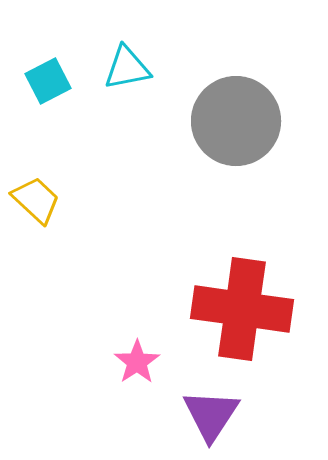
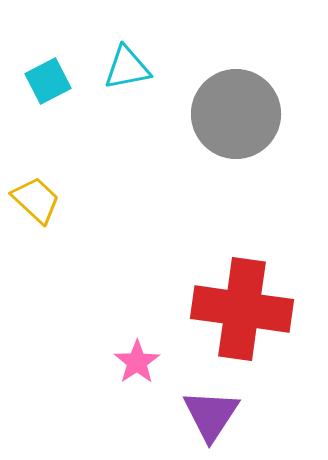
gray circle: moved 7 px up
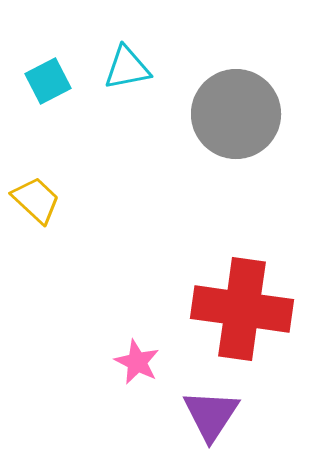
pink star: rotated 12 degrees counterclockwise
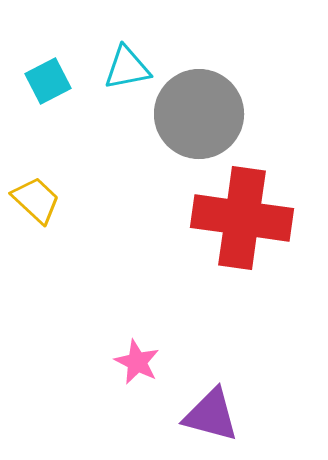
gray circle: moved 37 px left
red cross: moved 91 px up
purple triangle: rotated 48 degrees counterclockwise
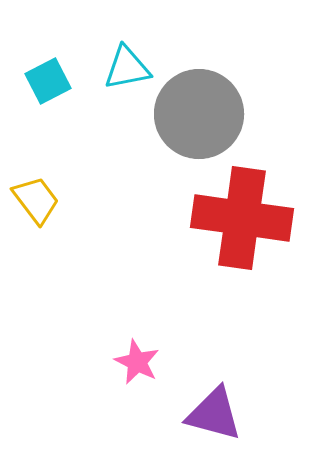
yellow trapezoid: rotated 10 degrees clockwise
purple triangle: moved 3 px right, 1 px up
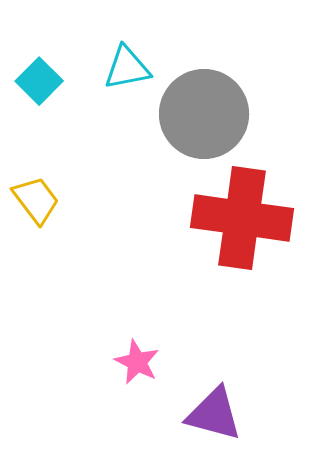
cyan square: moved 9 px left; rotated 18 degrees counterclockwise
gray circle: moved 5 px right
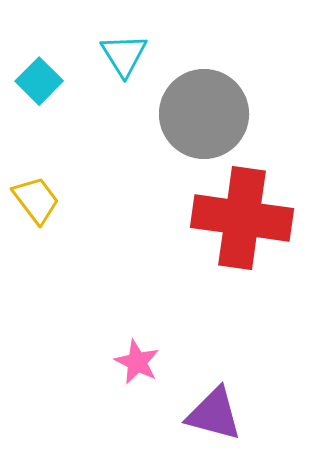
cyan triangle: moved 3 px left, 13 px up; rotated 51 degrees counterclockwise
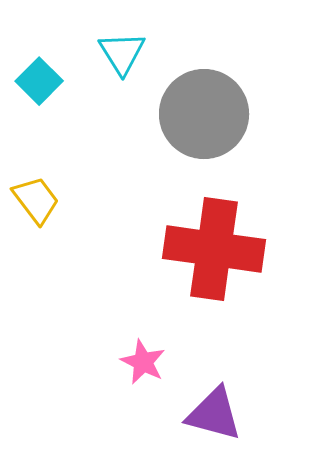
cyan triangle: moved 2 px left, 2 px up
red cross: moved 28 px left, 31 px down
pink star: moved 6 px right
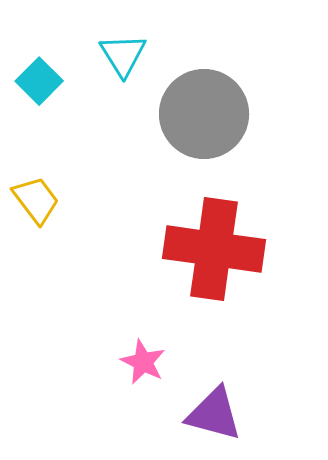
cyan triangle: moved 1 px right, 2 px down
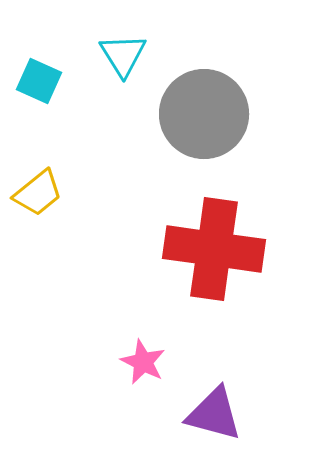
cyan square: rotated 21 degrees counterclockwise
yellow trapezoid: moved 2 px right, 7 px up; rotated 88 degrees clockwise
